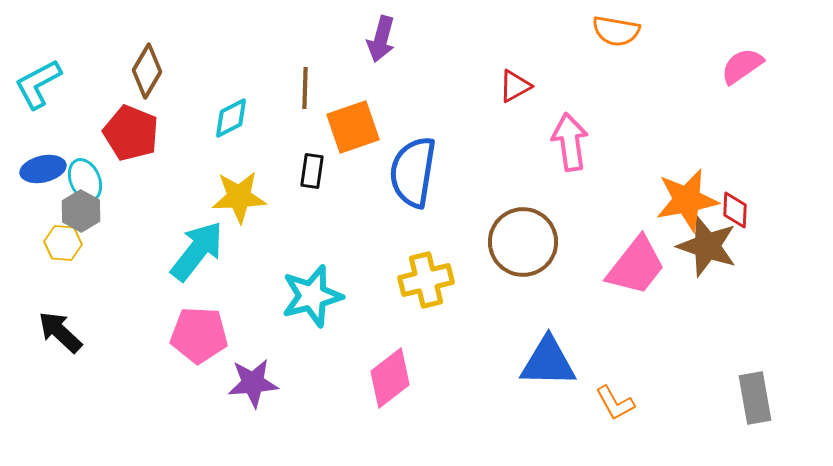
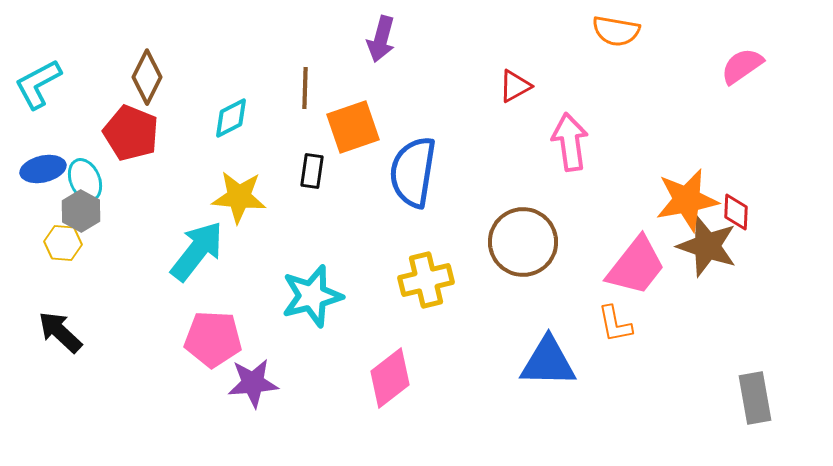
brown diamond: moved 6 px down; rotated 4 degrees counterclockwise
yellow star: rotated 8 degrees clockwise
red diamond: moved 1 px right, 2 px down
pink pentagon: moved 14 px right, 4 px down
orange L-shape: moved 79 px up; rotated 18 degrees clockwise
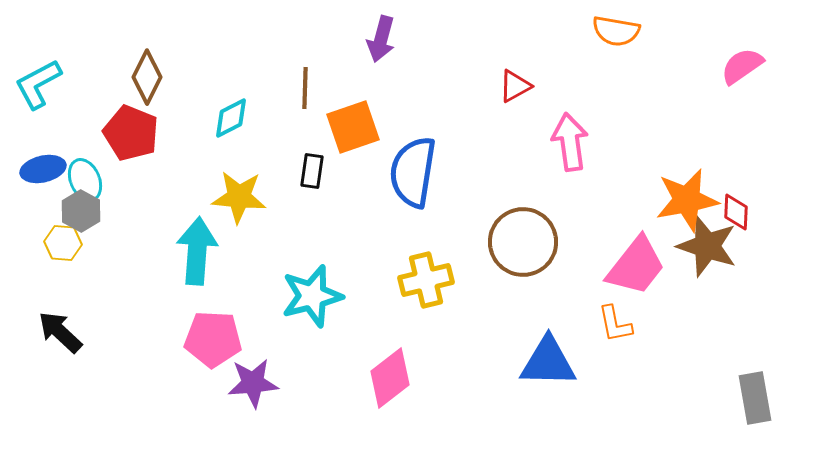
cyan arrow: rotated 34 degrees counterclockwise
